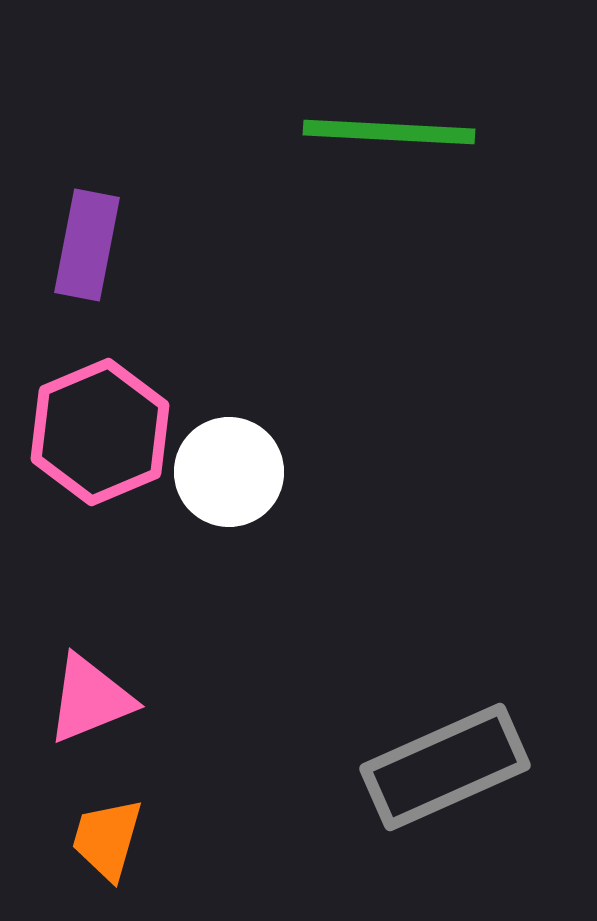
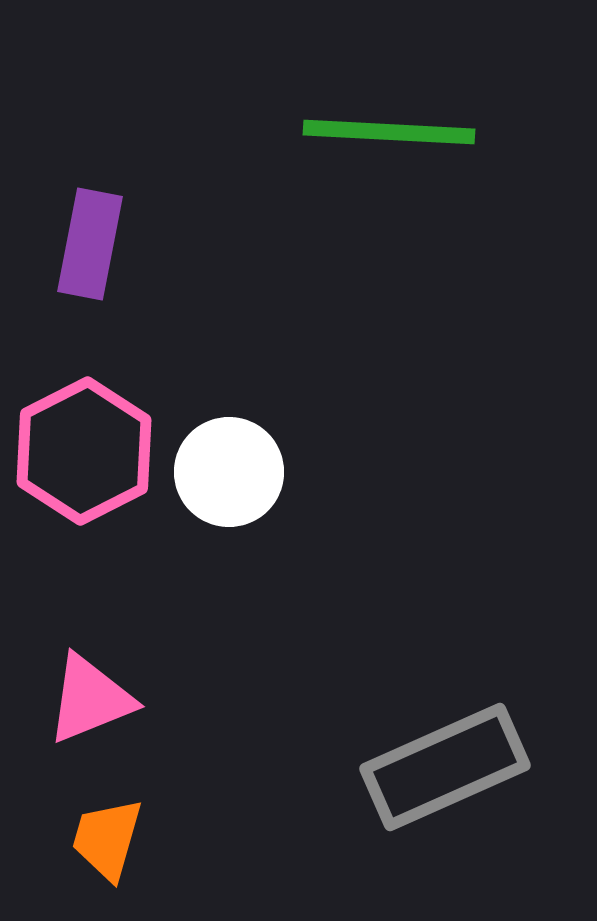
purple rectangle: moved 3 px right, 1 px up
pink hexagon: moved 16 px left, 19 px down; rotated 4 degrees counterclockwise
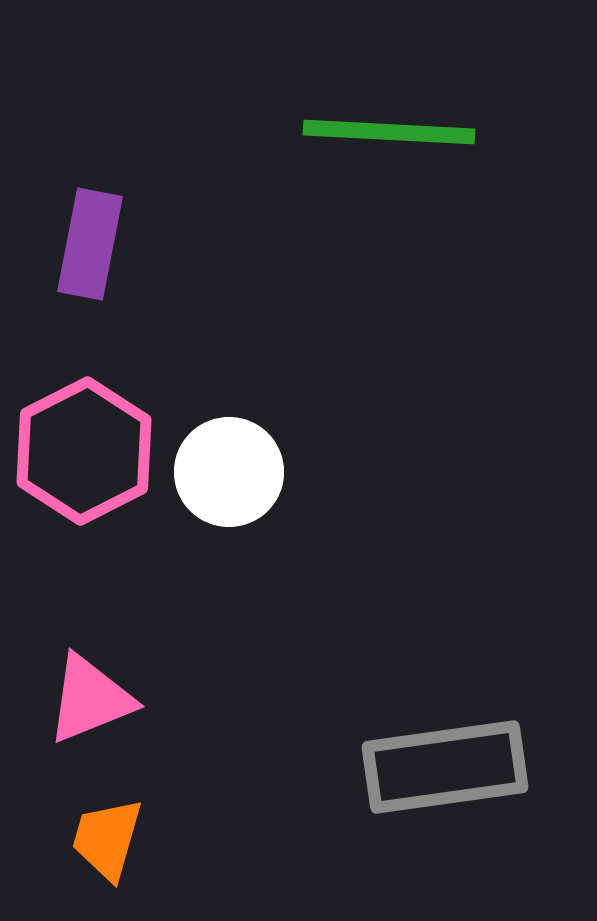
gray rectangle: rotated 16 degrees clockwise
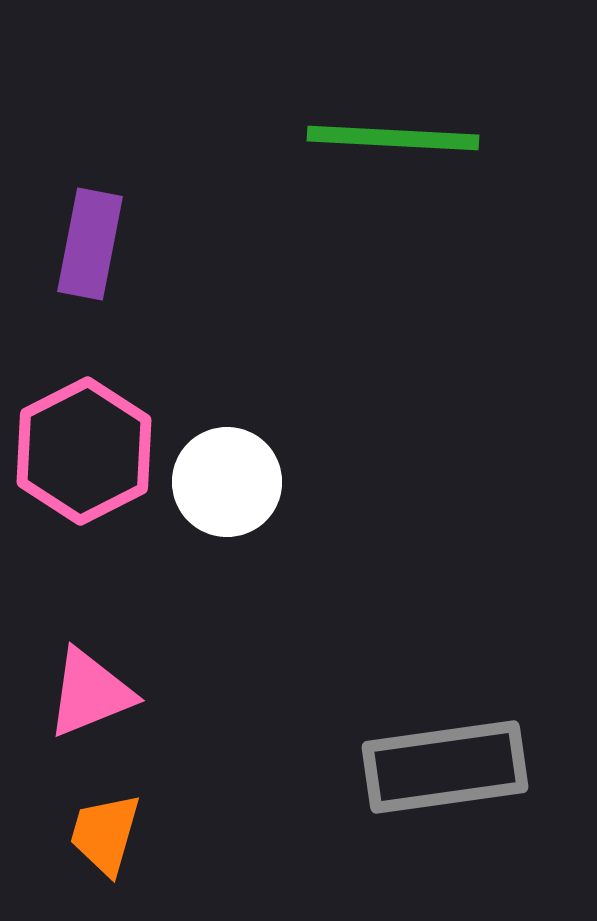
green line: moved 4 px right, 6 px down
white circle: moved 2 px left, 10 px down
pink triangle: moved 6 px up
orange trapezoid: moved 2 px left, 5 px up
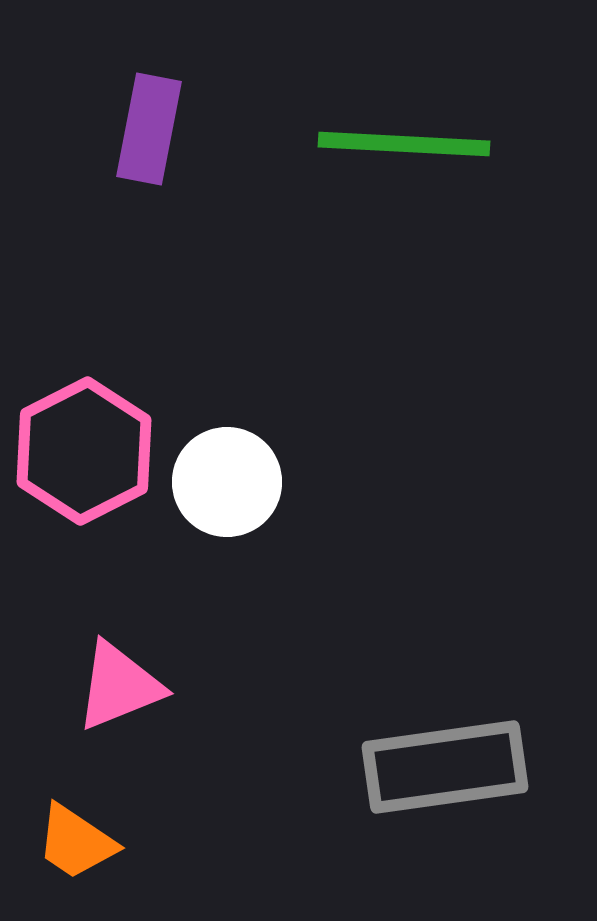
green line: moved 11 px right, 6 px down
purple rectangle: moved 59 px right, 115 px up
pink triangle: moved 29 px right, 7 px up
orange trapezoid: moved 29 px left, 8 px down; rotated 72 degrees counterclockwise
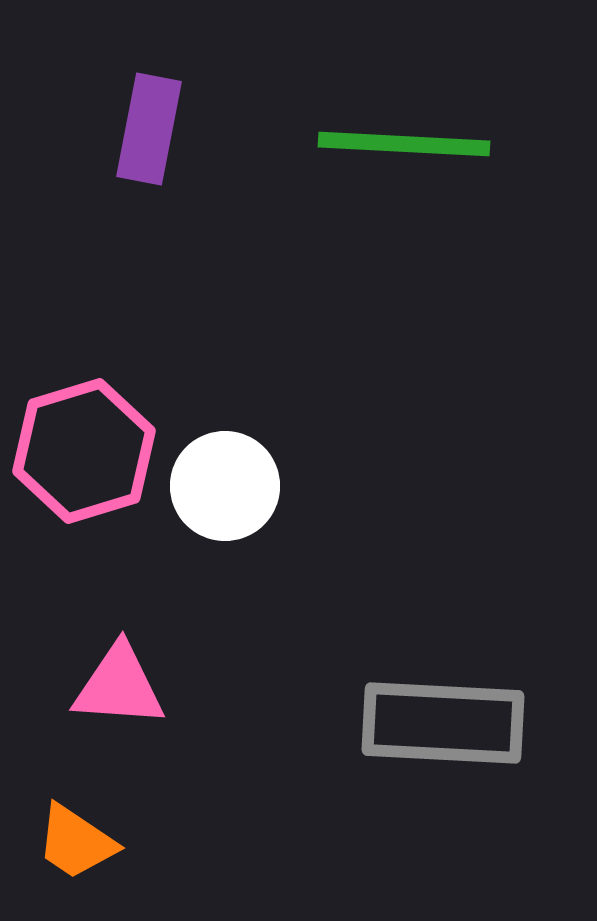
pink hexagon: rotated 10 degrees clockwise
white circle: moved 2 px left, 4 px down
pink triangle: rotated 26 degrees clockwise
gray rectangle: moved 2 px left, 44 px up; rotated 11 degrees clockwise
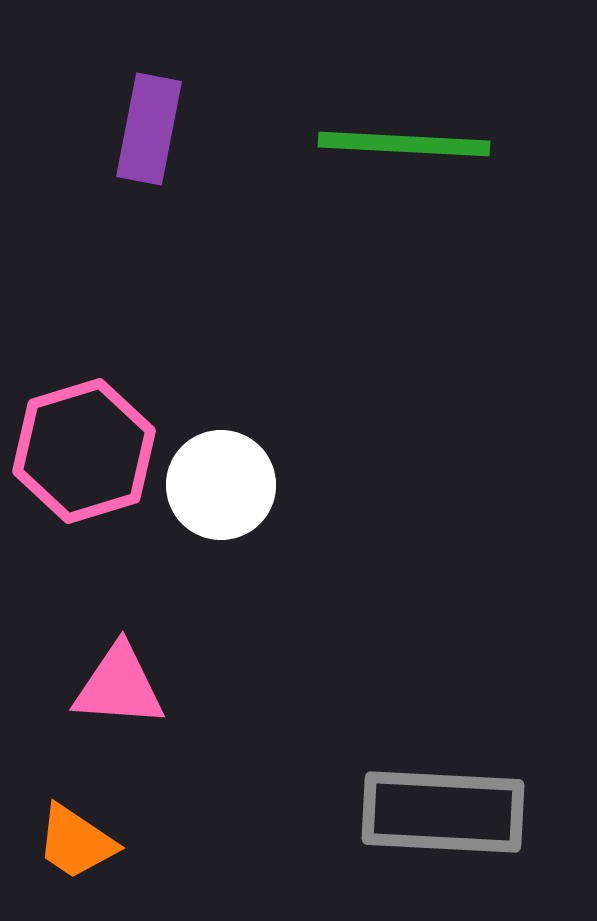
white circle: moved 4 px left, 1 px up
gray rectangle: moved 89 px down
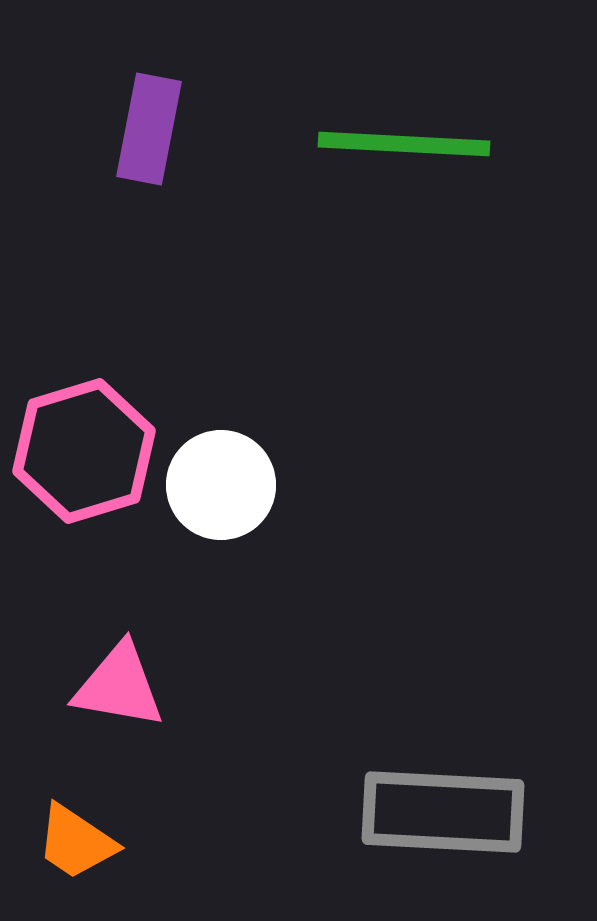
pink triangle: rotated 6 degrees clockwise
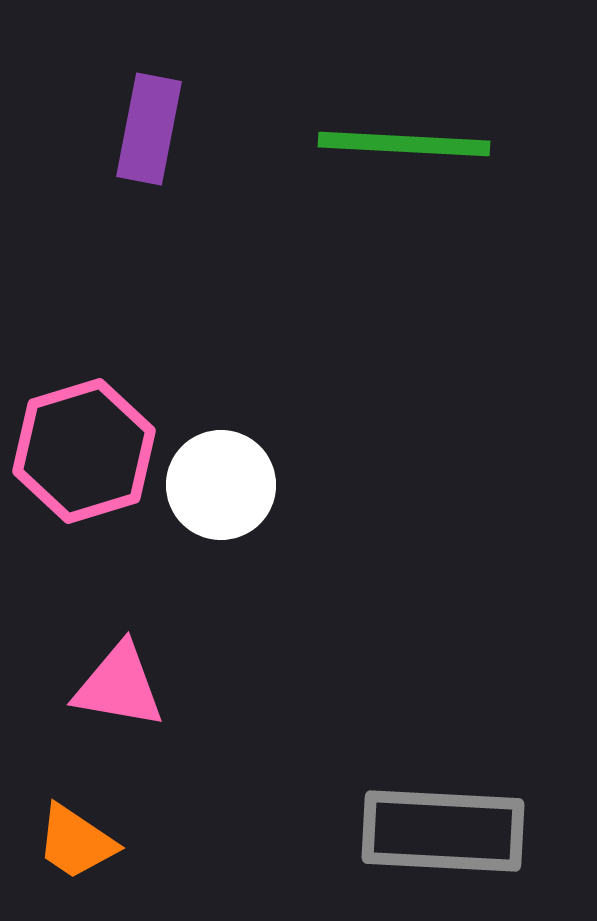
gray rectangle: moved 19 px down
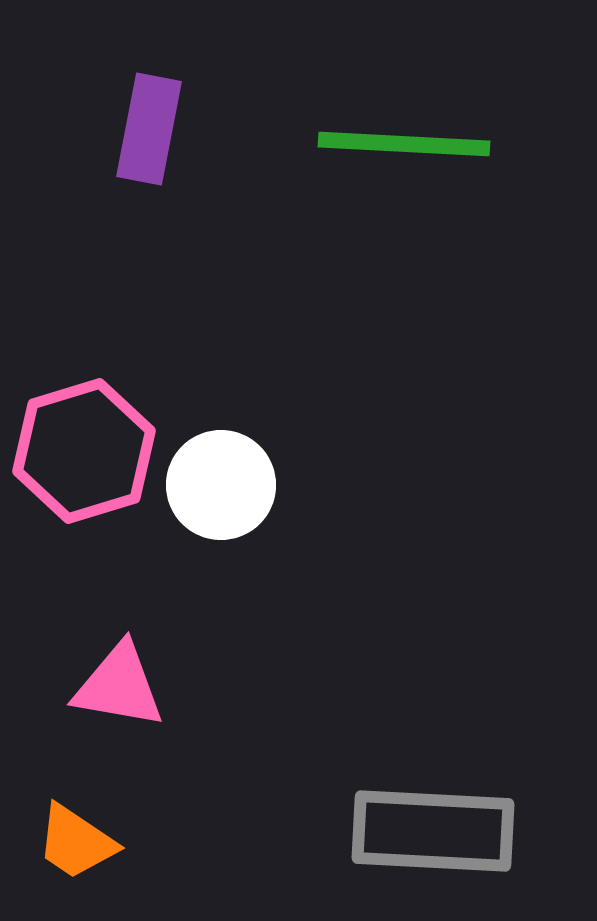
gray rectangle: moved 10 px left
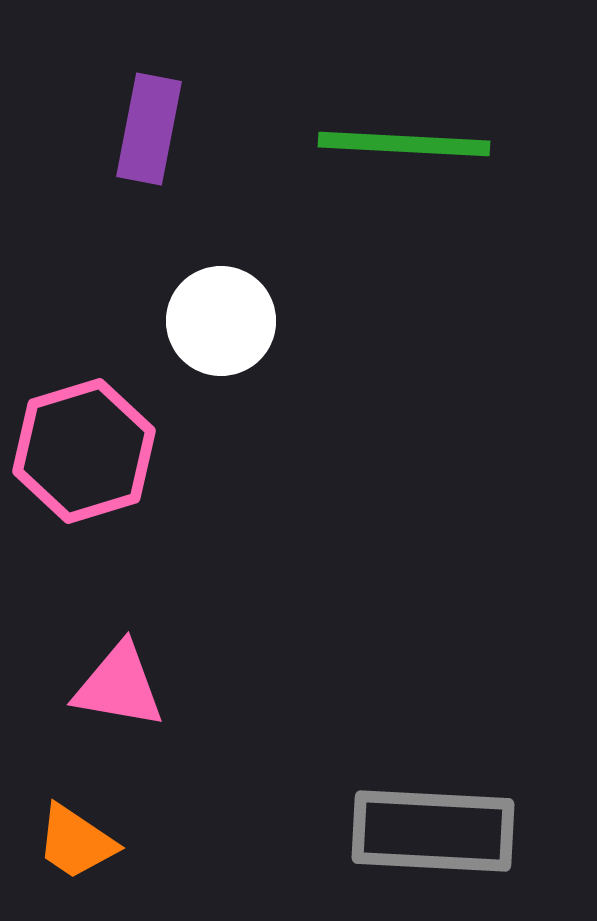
white circle: moved 164 px up
